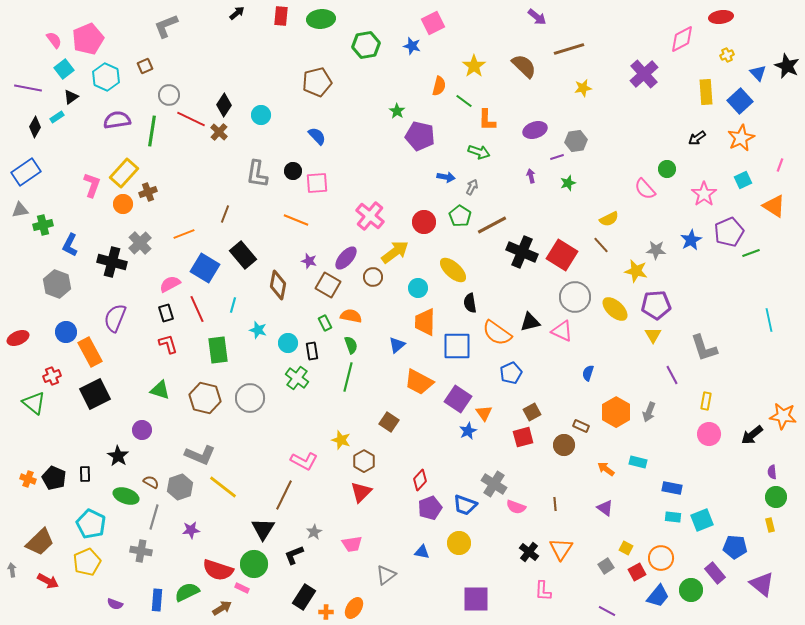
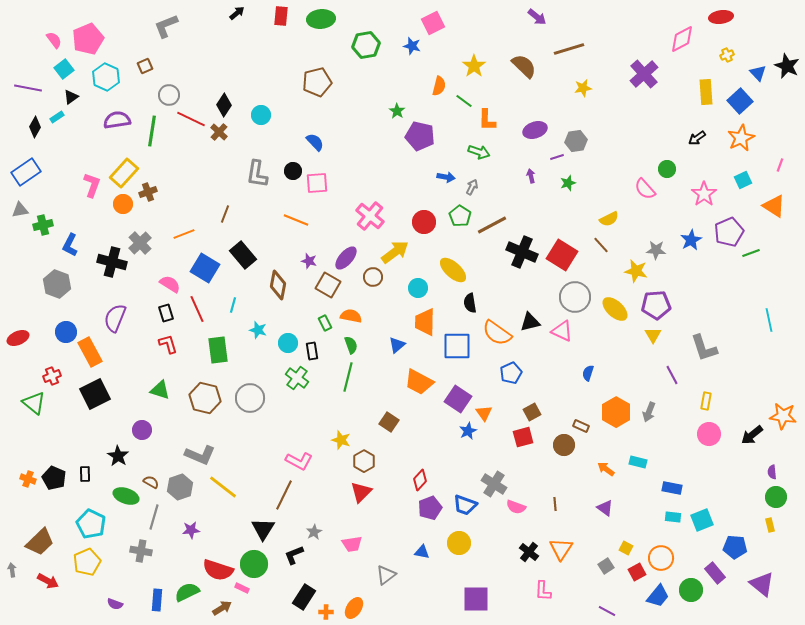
blue semicircle at (317, 136): moved 2 px left, 6 px down
pink semicircle at (170, 284): rotated 60 degrees clockwise
pink L-shape at (304, 461): moved 5 px left
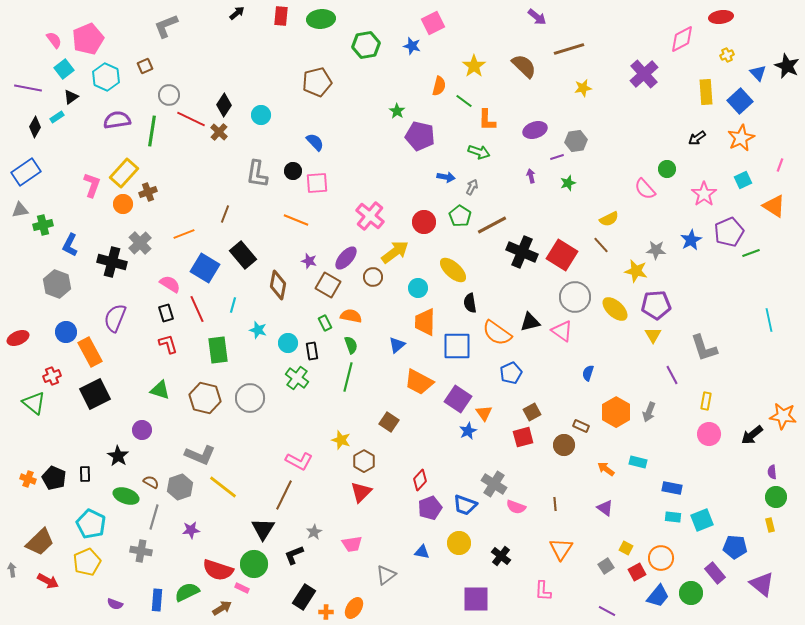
pink triangle at (562, 331): rotated 10 degrees clockwise
black cross at (529, 552): moved 28 px left, 4 px down
green circle at (691, 590): moved 3 px down
